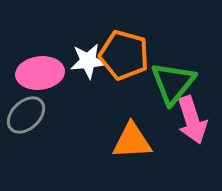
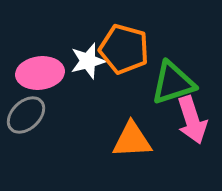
orange pentagon: moved 6 px up
white star: rotated 9 degrees counterclockwise
green triangle: rotated 33 degrees clockwise
orange triangle: moved 1 px up
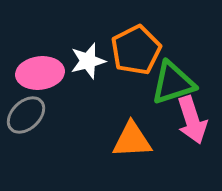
orange pentagon: moved 12 px right, 1 px down; rotated 30 degrees clockwise
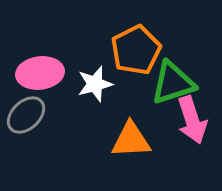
white star: moved 7 px right, 23 px down
orange triangle: moved 1 px left
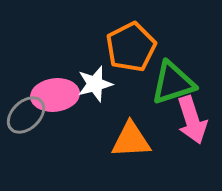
orange pentagon: moved 5 px left, 3 px up
pink ellipse: moved 15 px right, 22 px down
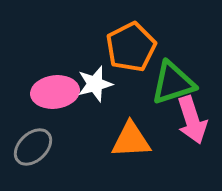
pink ellipse: moved 3 px up
gray ellipse: moved 7 px right, 32 px down
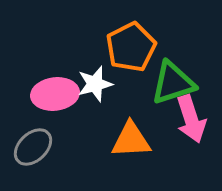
pink ellipse: moved 2 px down
pink arrow: moved 1 px left, 1 px up
